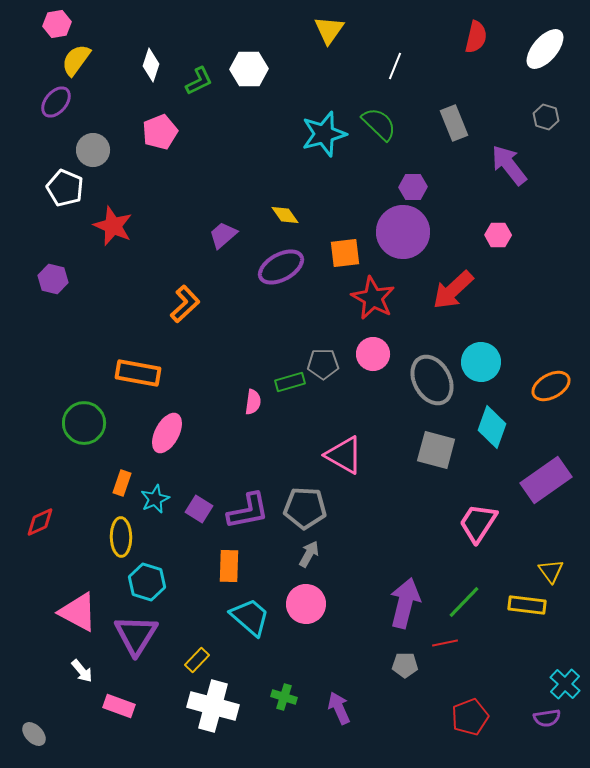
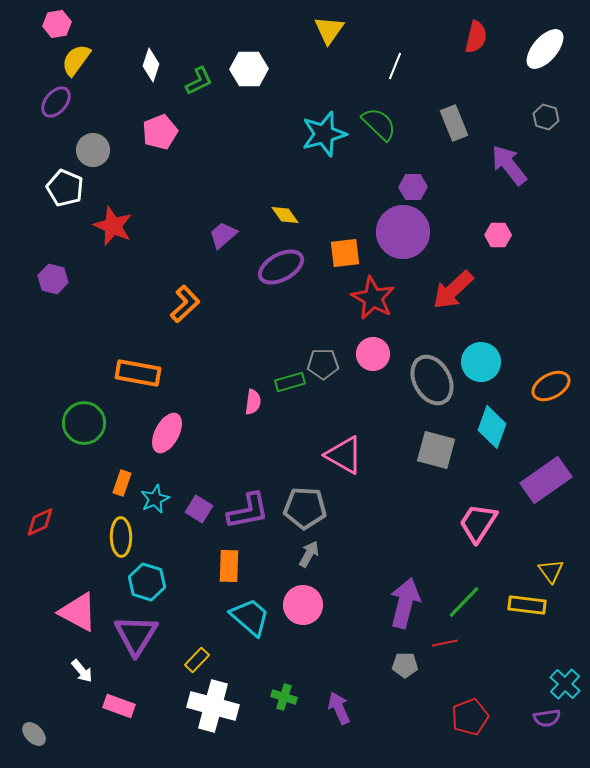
pink circle at (306, 604): moved 3 px left, 1 px down
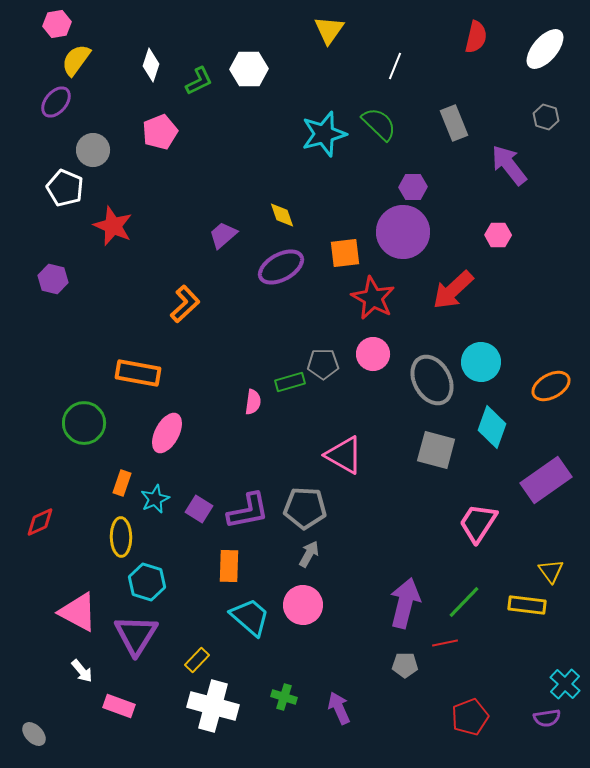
yellow diamond at (285, 215): moved 3 px left; rotated 16 degrees clockwise
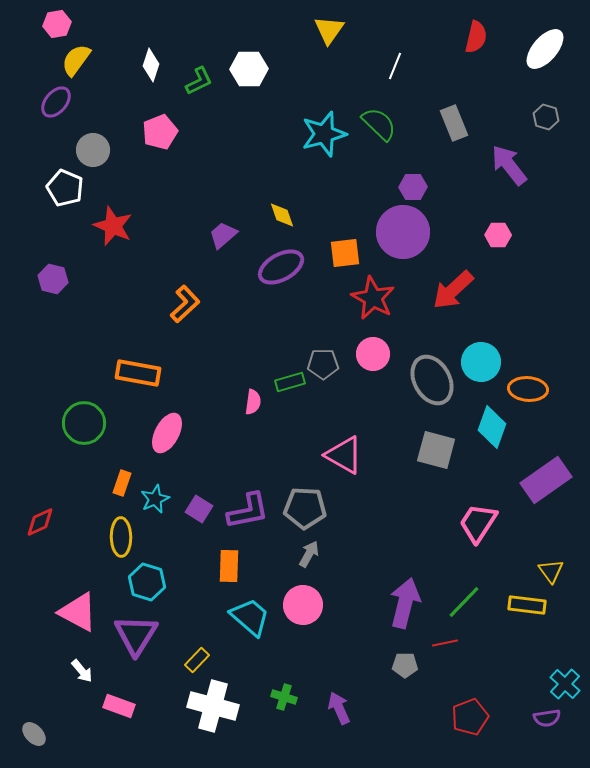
orange ellipse at (551, 386): moved 23 px left, 3 px down; rotated 33 degrees clockwise
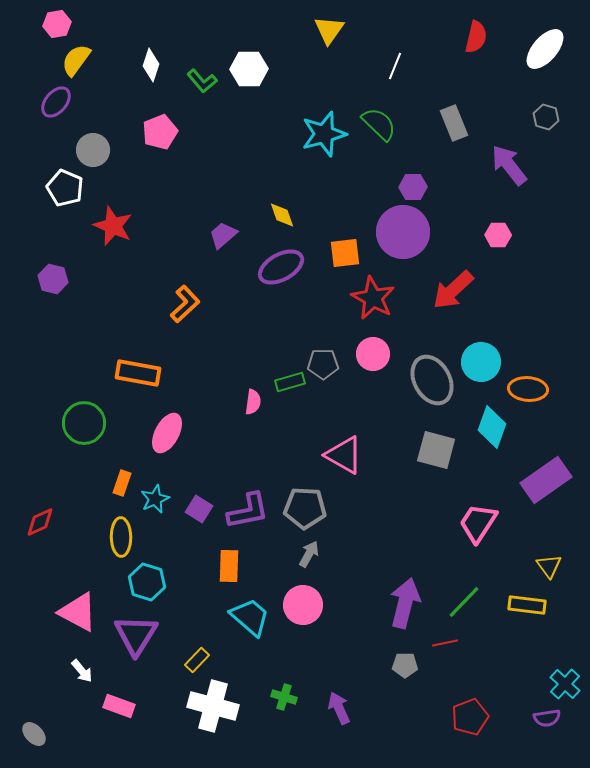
green L-shape at (199, 81): moved 3 px right; rotated 76 degrees clockwise
yellow triangle at (551, 571): moved 2 px left, 5 px up
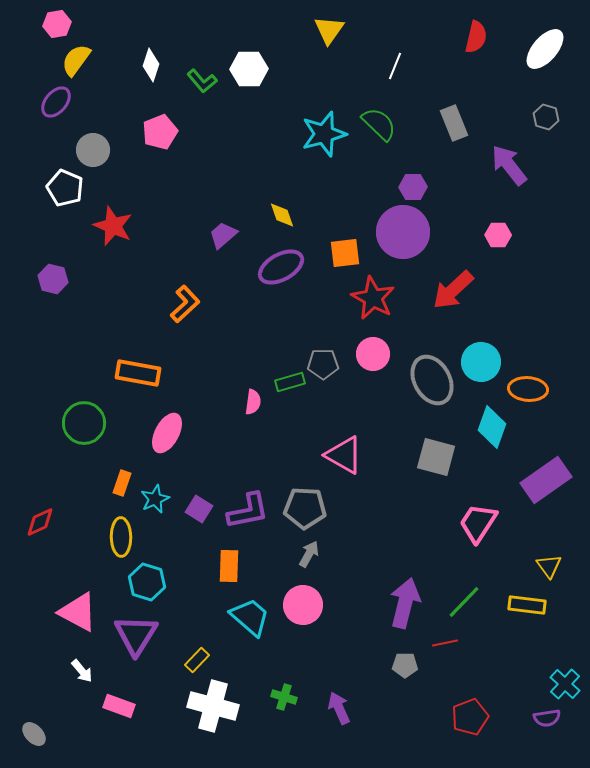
gray square at (436, 450): moved 7 px down
